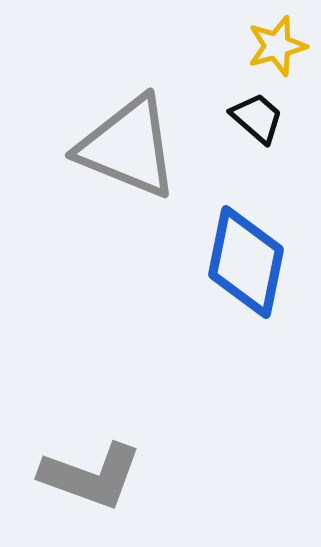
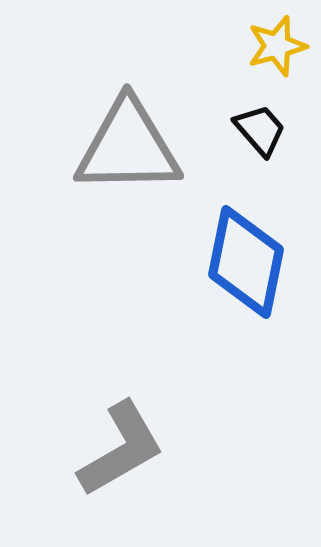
black trapezoid: moved 3 px right, 12 px down; rotated 8 degrees clockwise
gray triangle: rotated 23 degrees counterclockwise
gray L-shape: moved 30 px right, 27 px up; rotated 50 degrees counterclockwise
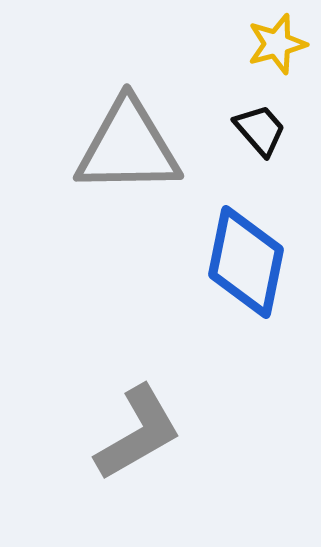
yellow star: moved 2 px up
gray L-shape: moved 17 px right, 16 px up
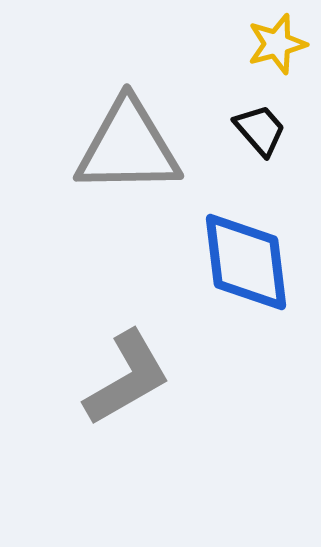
blue diamond: rotated 18 degrees counterclockwise
gray L-shape: moved 11 px left, 55 px up
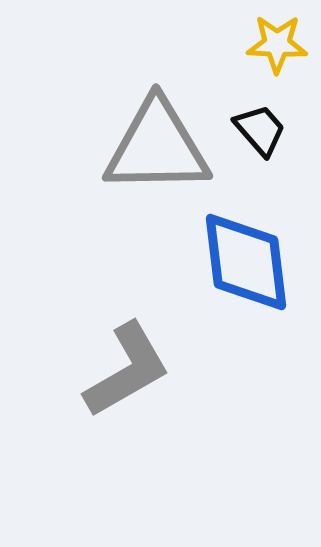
yellow star: rotated 18 degrees clockwise
gray triangle: moved 29 px right
gray L-shape: moved 8 px up
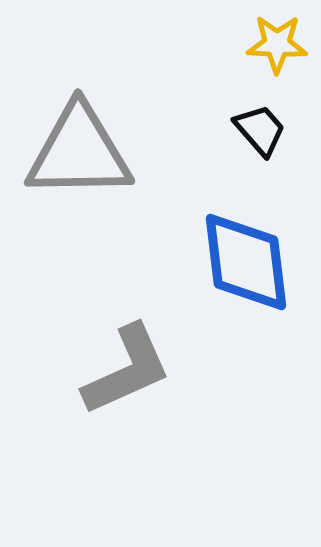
gray triangle: moved 78 px left, 5 px down
gray L-shape: rotated 6 degrees clockwise
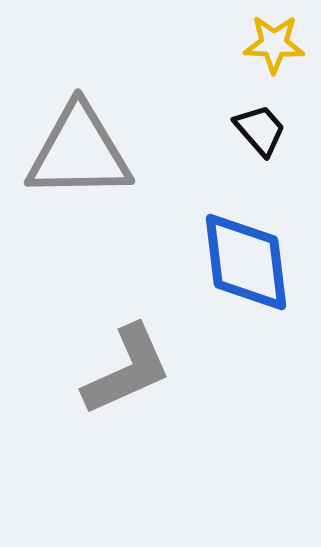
yellow star: moved 3 px left
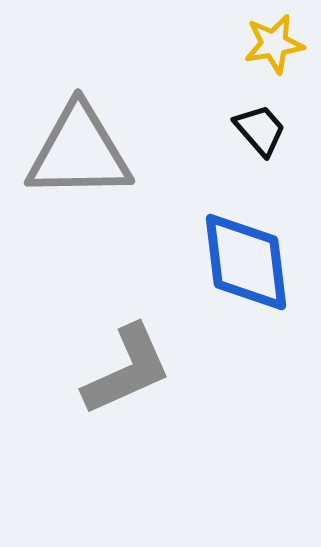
yellow star: rotated 12 degrees counterclockwise
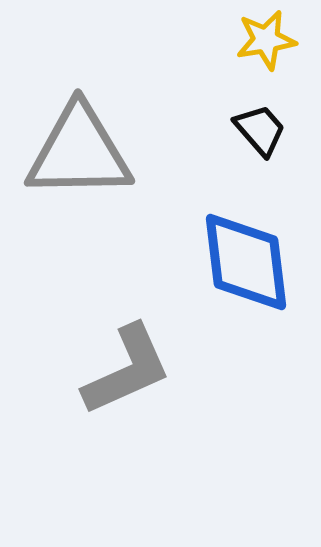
yellow star: moved 8 px left, 4 px up
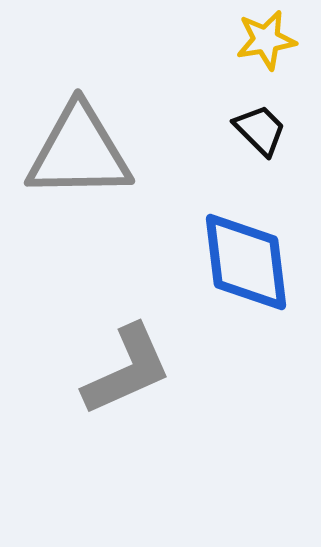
black trapezoid: rotated 4 degrees counterclockwise
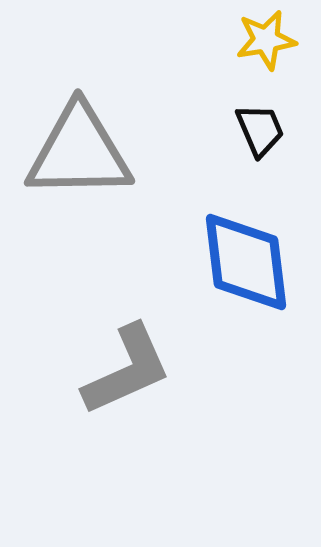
black trapezoid: rotated 22 degrees clockwise
